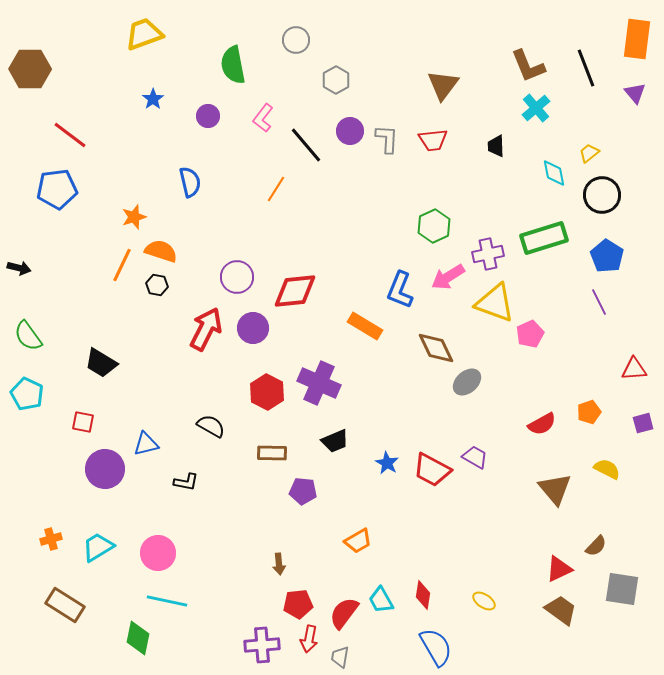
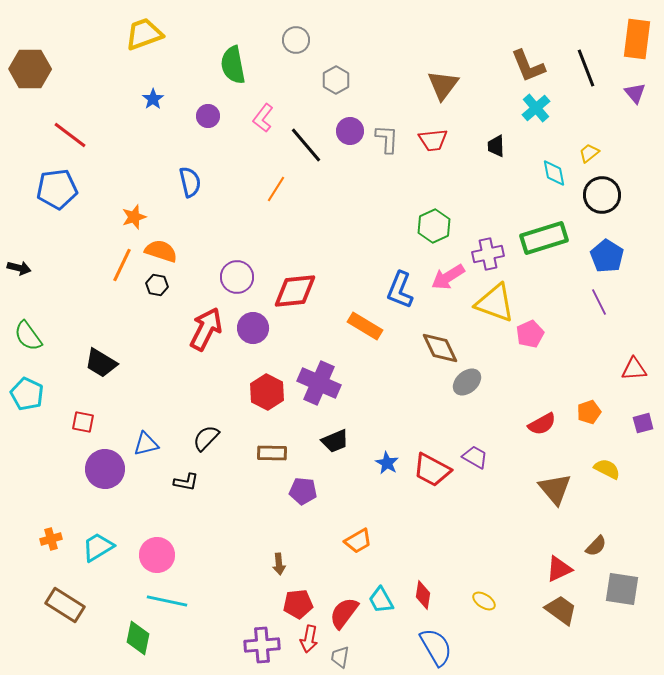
brown diamond at (436, 348): moved 4 px right
black semicircle at (211, 426): moved 5 px left, 12 px down; rotated 76 degrees counterclockwise
pink circle at (158, 553): moved 1 px left, 2 px down
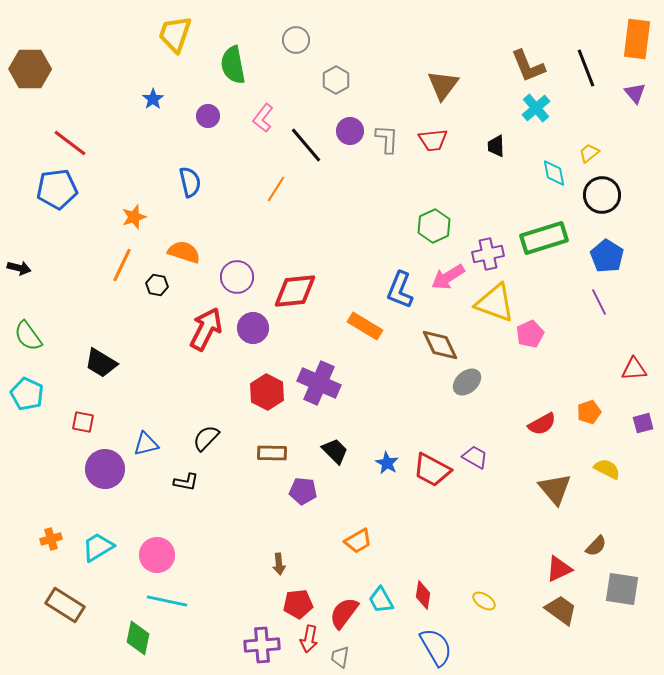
yellow trapezoid at (144, 34): moved 31 px right; rotated 51 degrees counterclockwise
red line at (70, 135): moved 8 px down
orange semicircle at (161, 251): moved 23 px right, 1 px down
brown diamond at (440, 348): moved 3 px up
black trapezoid at (335, 441): moved 10 px down; rotated 112 degrees counterclockwise
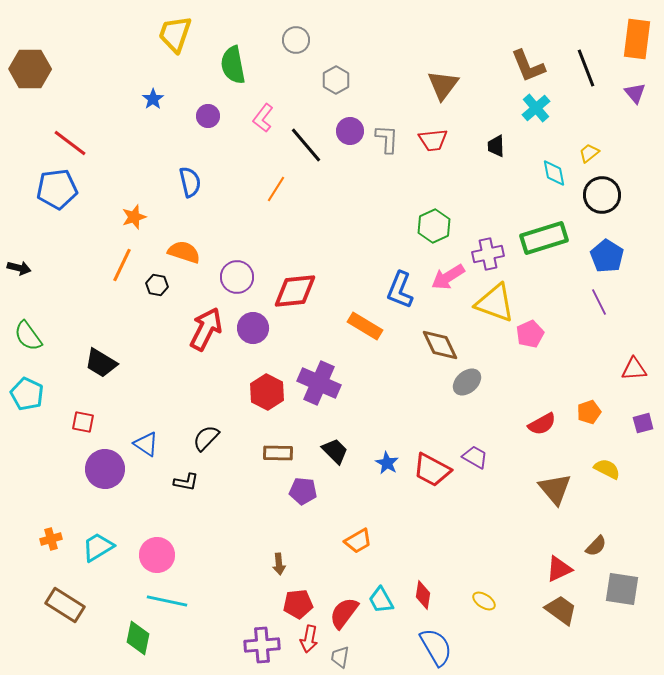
blue triangle at (146, 444): rotated 48 degrees clockwise
brown rectangle at (272, 453): moved 6 px right
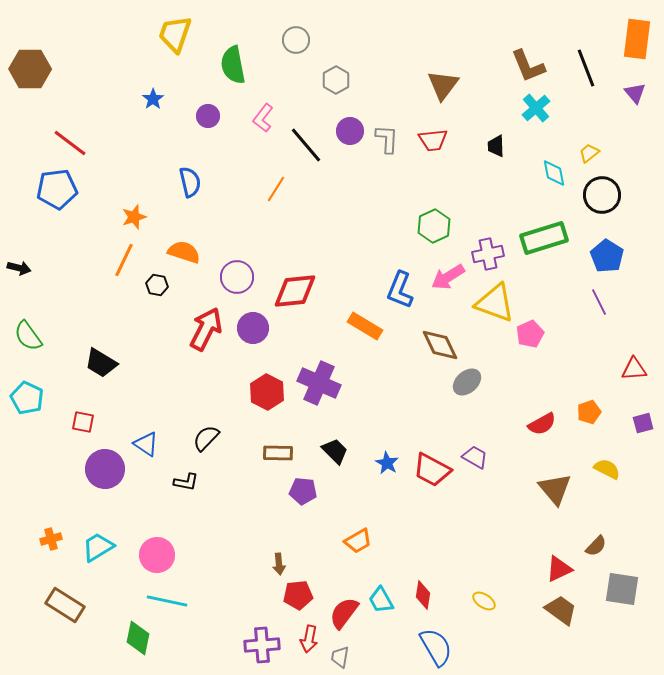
orange line at (122, 265): moved 2 px right, 5 px up
cyan pentagon at (27, 394): moved 4 px down
red pentagon at (298, 604): moved 9 px up
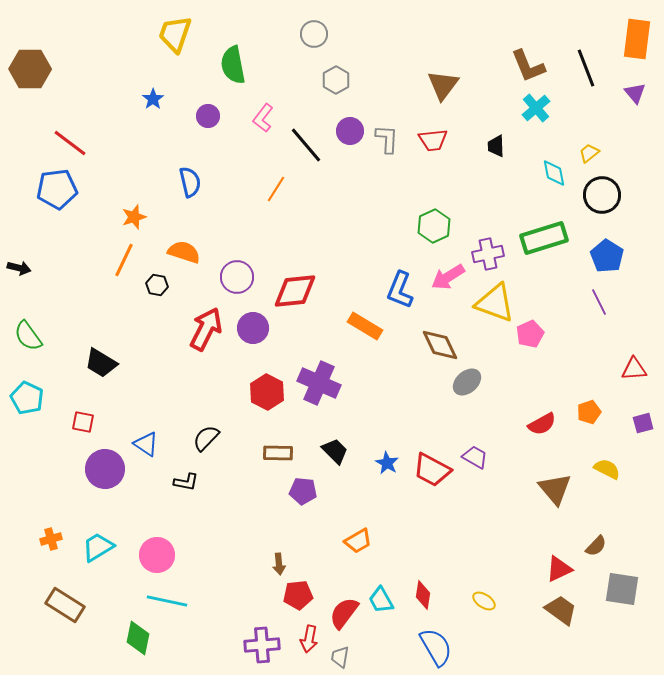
gray circle at (296, 40): moved 18 px right, 6 px up
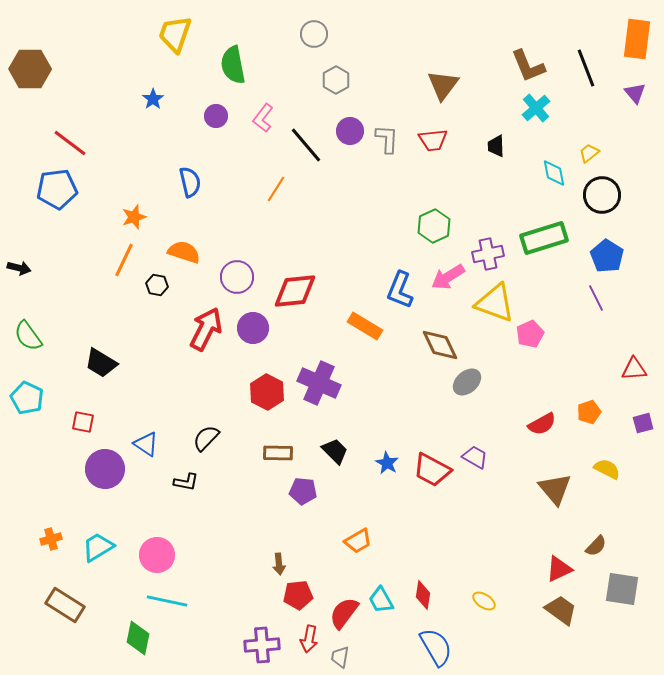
purple circle at (208, 116): moved 8 px right
purple line at (599, 302): moved 3 px left, 4 px up
